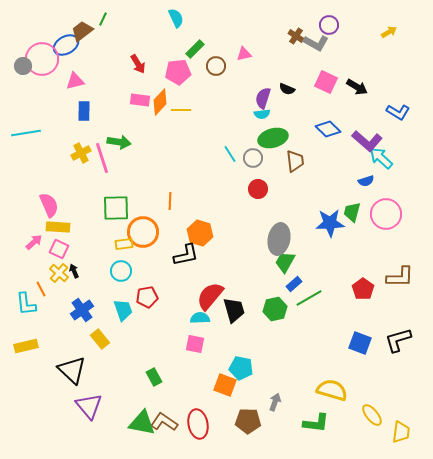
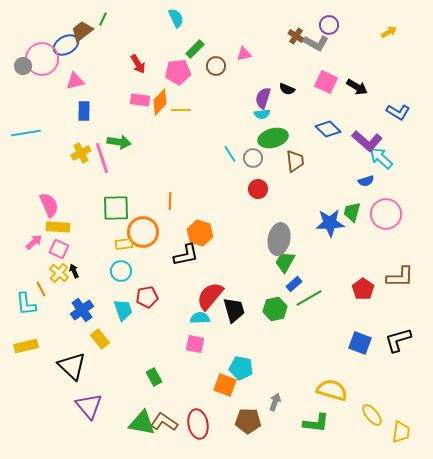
black triangle at (72, 370): moved 4 px up
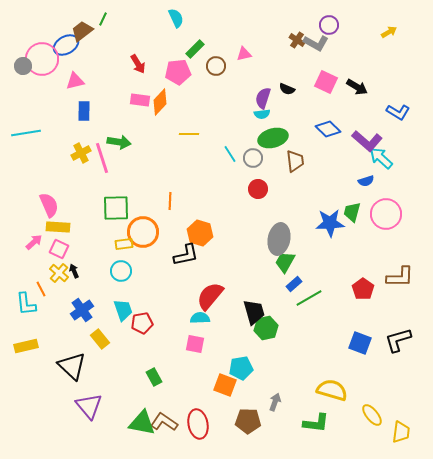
brown cross at (296, 36): moved 1 px right, 4 px down
yellow line at (181, 110): moved 8 px right, 24 px down
red pentagon at (147, 297): moved 5 px left, 26 px down
green hexagon at (275, 309): moved 9 px left, 19 px down
black trapezoid at (234, 310): moved 20 px right, 2 px down
cyan pentagon at (241, 368): rotated 20 degrees counterclockwise
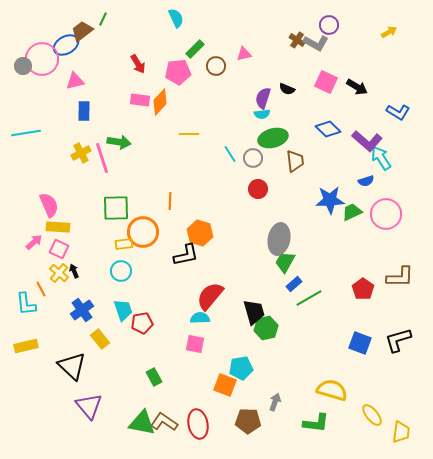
cyan arrow at (381, 158): rotated 15 degrees clockwise
green trapezoid at (352, 212): rotated 50 degrees clockwise
blue star at (330, 223): moved 23 px up
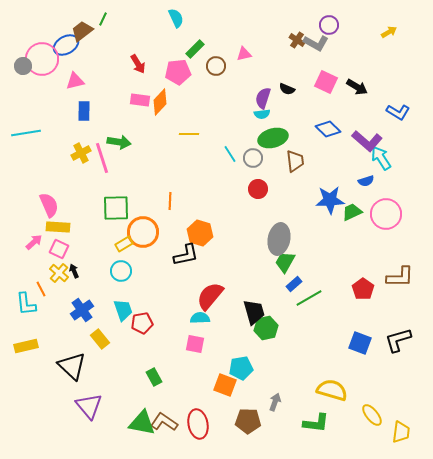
yellow rectangle at (124, 244): rotated 24 degrees counterclockwise
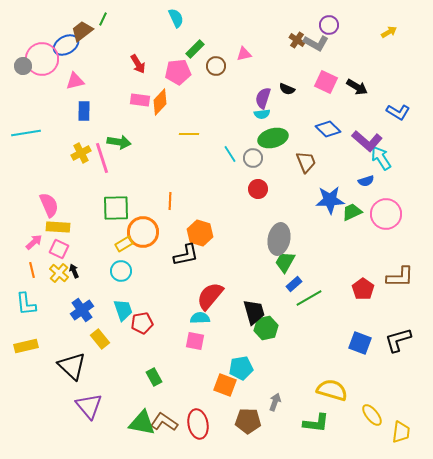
brown trapezoid at (295, 161): moved 11 px right, 1 px down; rotated 15 degrees counterclockwise
orange line at (41, 289): moved 9 px left, 19 px up; rotated 14 degrees clockwise
pink square at (195, 344): moved 3 px up
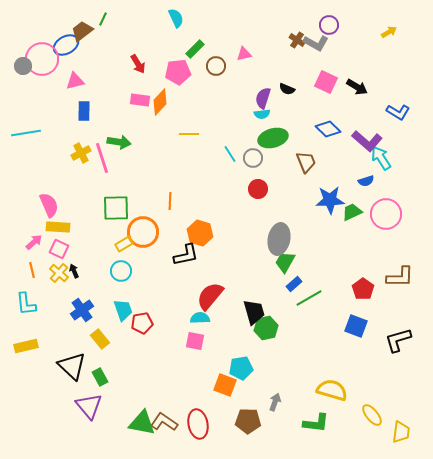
blue square at (360, 343): moved 4 px left, 17 px up
green rectangle at (154, 377): moved 54 px left
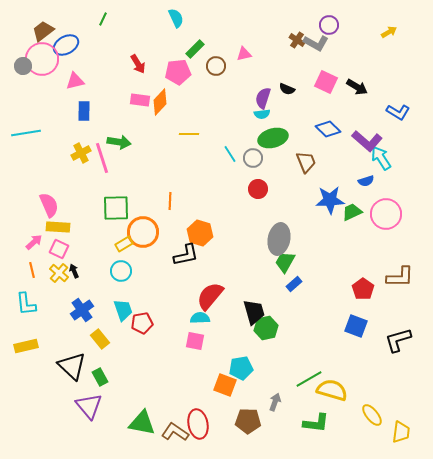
brown trapezoid at (82, 31): moved 39 px left
green line at (309, 298): moved 81 px down
brown L-shape at (164, 422): moved 11 px right, 10 px down
